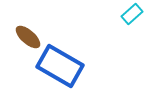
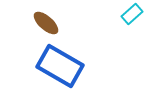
brown ellipse: moved 18 px right, 14 px up
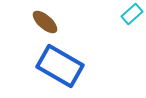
brown ellipse: moved 1 px left, 1 px up
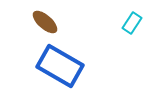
cyan rectangle: moved 9 px down; rotated 15 degrees counterclockwise
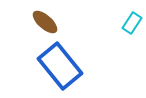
blue rectangle: rotated 21 degrees clockwise
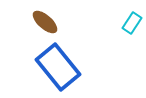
blue rectangle: moved 2 px left, 1 px down
